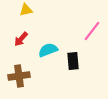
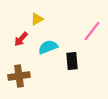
yellow triangle: moved 11 px right, 9 px down; rotated 16 degrees counterclockwise
cyan semicircle: moved 3 px up
black rectangle: moved 1 px left
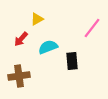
pink line: moved 3 px up
